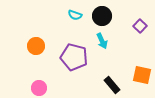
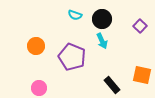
black circle: moved 3 px down
purple pentagon: moved 2 px left; rotated 8 degrees clockwise
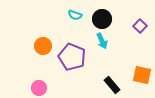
orange circle: moved 7 px right
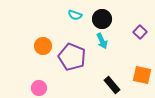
purple square: moved 6 px down
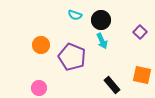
black circle: moved 1 px left, 1 px down
orange circle: moved 2 px left, 1 px up
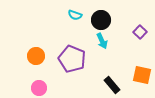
orange circle: moved 5 px left, 11 px down
purple pentagon: moved 2 px down
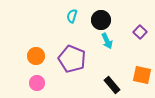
cyan semicircle: moved 3 px left, 1 px down; rotated 88 degrees clockwise
cyan arrow: moved 5 px right
pink circle: moved 2 px left, 5 px up
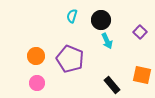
purple pentagon: moved 2 px left
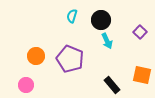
pink circle: moved 11 px left, 2 px down
